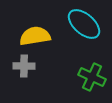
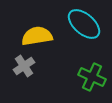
yellow semicircle: moved 2 px right
gray cross: rotated 35 degrees counterclockwise
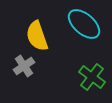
yellow semicircle: rotated 100 degrees counterclockwise
green cross: rotated 12 degrees clockwise
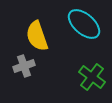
gray cross: rotated 15 degrees clockwise
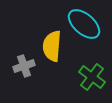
yellow semicircle: moved 15 px right, 10 px down; rotated 24 degrees clockwise
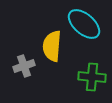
green cross: rotated 32 degrees counterclockwise
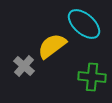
yellow semicircle: rotated 48 degrees clockwise
gray cross: rotated 30 degrees counterclockwise
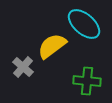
gray cross: moved 1 px left, 1 px down
green cross: moved 5 px left, 4 px down
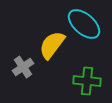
yellow semicircle: moved 1 px up; rotated 16 degrees counterclockwise
gray cross: rotated 15 degrees clockwise
